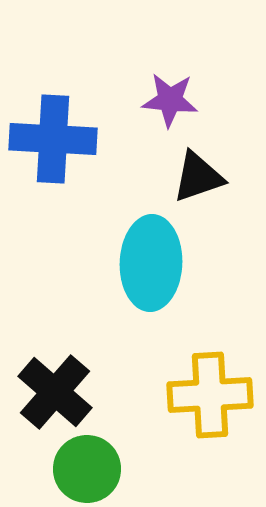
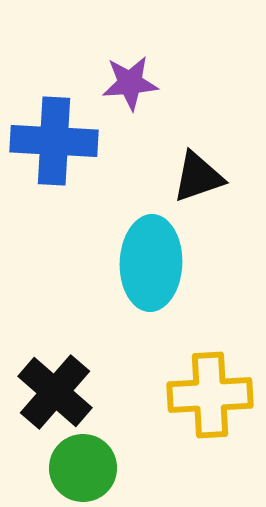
purple star: moved 40 px left, 17 px up; rotated 10 degrees counterclockwise
blue cross: moved 1 px right, 2 px down
green circle: moved 4 px left, 1 px up
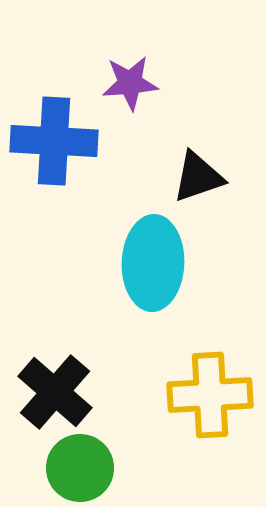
cyan ellipse: moved 2 px right
green circle: moved 3 px left
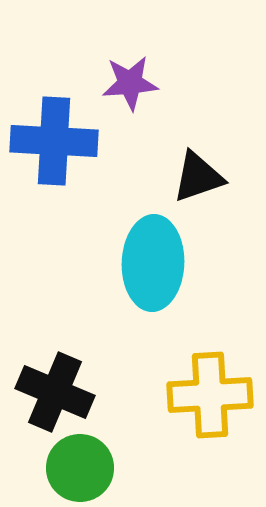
black cross: rotated 18 degrees counterclockwise
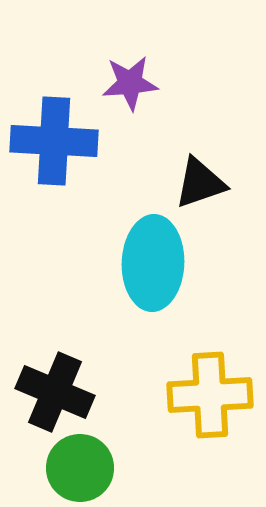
black triangle: moved 2 px right, 6 px down
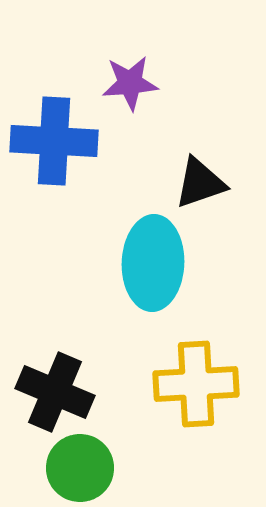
yellow cross: moved 14 px left, 11 px up
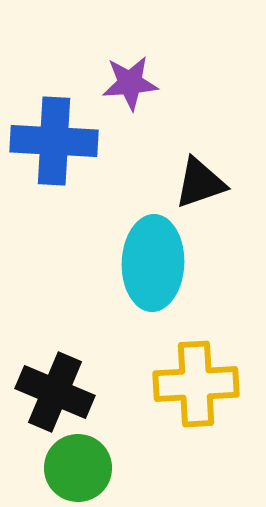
green circle: moved 2 px left
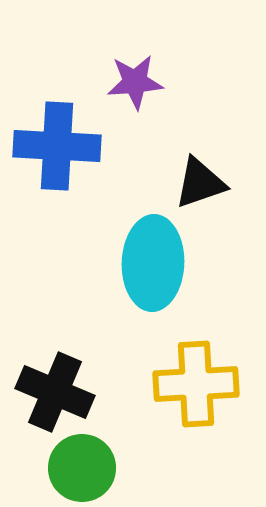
purple star: moved 5 px right, 1 px up
blue cross: moved 3 px right, 5 px down
green circle: moved 4 px right
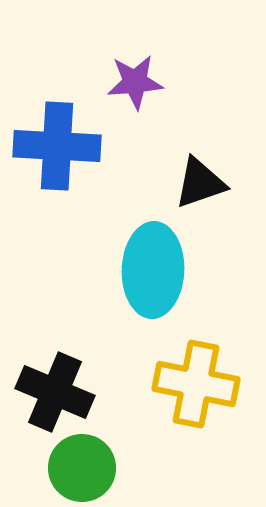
cyan ellipse: moved 7 px down
yellow cross: rotated 14 degrees clockwise
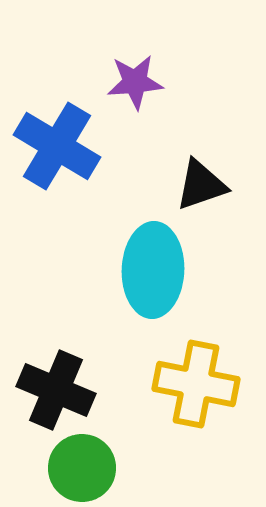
blue cross: rotated 28 degrees clockwise
black triangle: moved 1 px right, 2 px down
black cross: moved 1 px right, 2 px up
